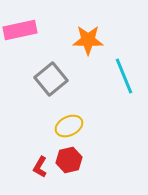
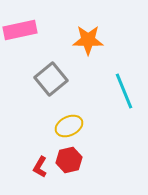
cyan line: moved 15 px down
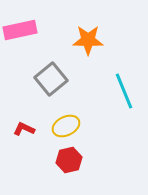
yellow ellipse: moved 3 px left
red L-shape: moved 16 px left, 38 px up; rotated 85 degrees clockwise
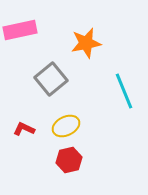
orange star: moved 2 px left, 3 px down; rotated 12 degrees counterclockwise
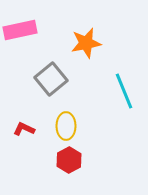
yellow ellipse: rotated 64 degrees counterclockwise
red hexagon: rotated 15 degrees counterclockwise
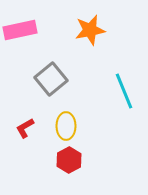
orange star: moved 4 px right, 13 px up
red L-shape: moved 1 px right, 1 px up; rotated 55 degrees counterclockwise
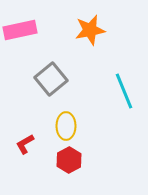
red L-shape: moved 16 px down
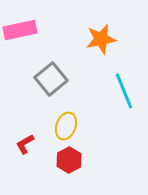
orange star: moved 11 px right, 9 px down
yellow ellipse: rotated 20 degrees clockwise
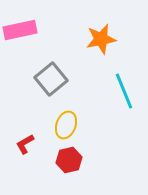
yellow ellipse: moved 1 px up
red hexagon: rotated 15 degrees clockwise
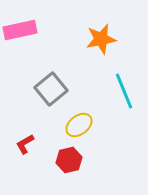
gray square: moved 10 px down
yellow ellipse: moved 13 px right; rotated 32 degrees clockwise
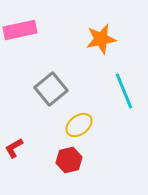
red L-shape: moved 11 px left, 4 px down
